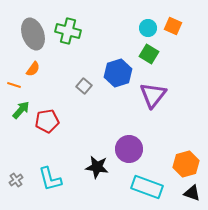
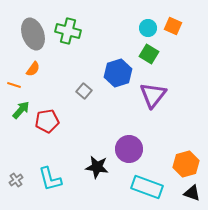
gray square: moved 5 px down
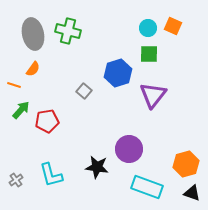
gray ellipse: rotated 8 degrees clockwise
green square: rotated 30 degrees counterclockwise
cyan L-shape: moved 1 px right, 4 px up
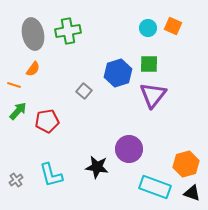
green cross: rotated 25 degrees counterclockwise
green square: moved 10 px down
green arrow: moved 3 px left, 1 px down
cyan rectangle: moved 8 px right
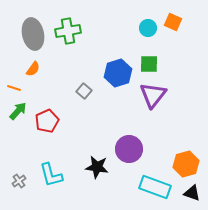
orange square: moved 4 px up
orange line: moved 3 px down
red pentagon: rotated 15 degrees counterclockwise
gray cross: moved 3 px right, 1 px down
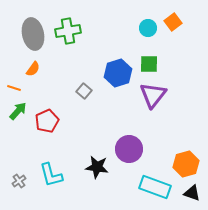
orange square: rotated 30 degrees clockwise
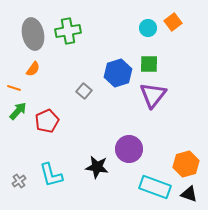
black triangle: moved 3 px left, 1 px down
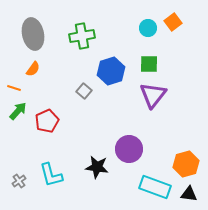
green cross: moved 14 px right, 5 px down
blue hexagon: moved 7 px left, 2 px up
black triangle: rotated 12 degrees counterclockwise
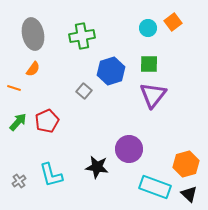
green arrow: moved 11 px down
black triangle: rotated 36 degrees clockwise
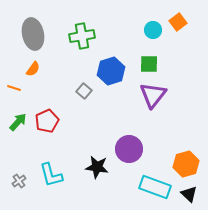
orange square: moved 5 px right
cyan circle: moved 5 px right, 2 px down
